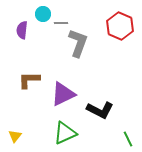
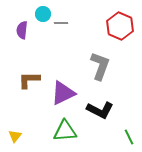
gray L-shape: moved 22 px right, 23 px down
purple triangle: moved 1 px up
green triangle: moved 2 px up; rotated 20 degrees clockwise
green line: moved 1 px right, 2 px up
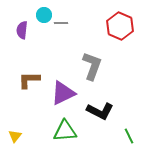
cyan circle: moved 1 px right, 1 px down
gray L-shape: moved 8 px left
black L-shape: moved 1 px down
green line: moved 1 px up
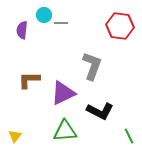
red hexagon: rotated 16 degrees counterclockwise
